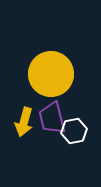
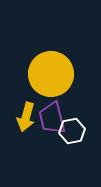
yellow arrow: moved 2 px right, 5 px up
white hexagon: moved 2 px left
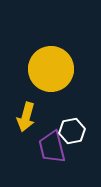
yellow circle: moved 5 px up
purple trapezoid: moved 29 px down
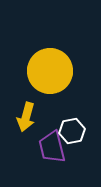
yellow circle: moved 1 px left, 2 px down
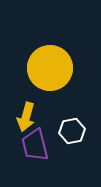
yellow circle: moved 3 px up
purple trapezoid: moved 17 px left, 2 px up
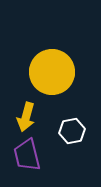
yellow circle: moved 2 px right, 4 px down
purple trapezoid: moved 8 px left, 10 px down
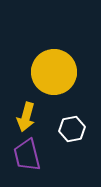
yellow circle: moved 2 px right
white hexagon: moved 2 px up
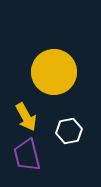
yellow arrow: rotated 44 degrees counterclockwise
white hexagon: moved 3 px left, 2 px down
